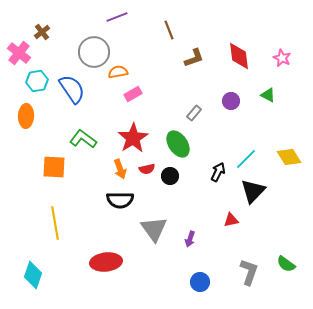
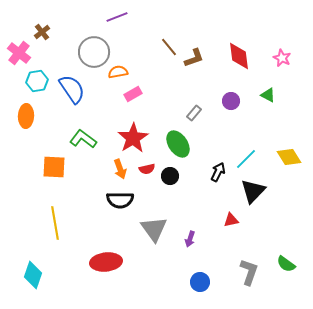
brown line: moved 17 px down; rotated 18 degrees counterclockwise
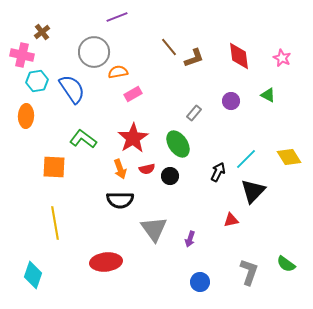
pink cross: moved 3 px right, 2 px down; rotated 25 degrees counterclockwise
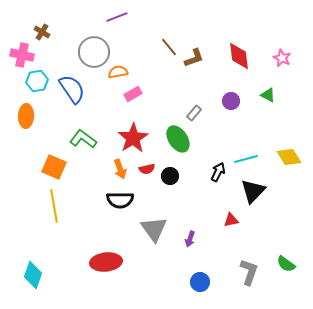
brown cross: rotated 21 degrees counterclockwise
green ellipse: moved 5 px up
cyan line: rotated 30 degrees clockwise
orange square: rotated 20 degrees clockwise
yellow line: moved 1 px left, 17 px up
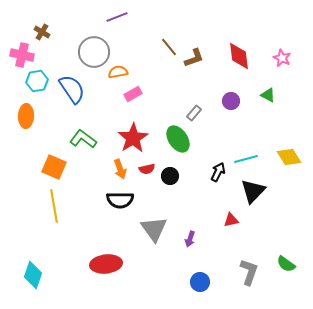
red ellipse: moved 2 px down
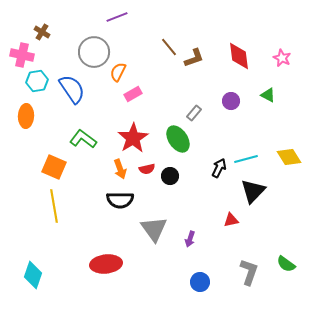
orange semicircle: rotated 54 degrees counterclockwise
black arrow: moved 1 px right, 4 px up
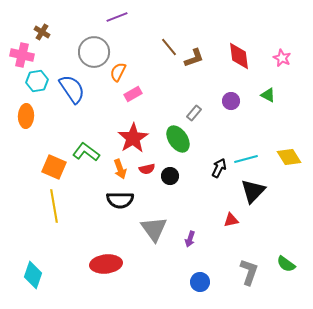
green L-shape: moved 3 px right, 13 px down
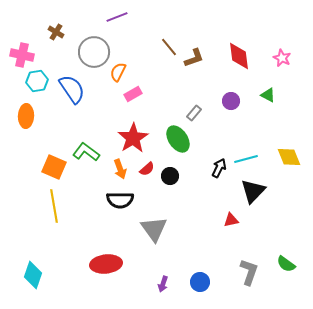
brown cross: moved 14 px right
yellow diamond: rotated 10 degrees clockwise
red semicircle: rotated 28 degrees counterclockwise
purple arrow: moved 27 px left, 45 px down
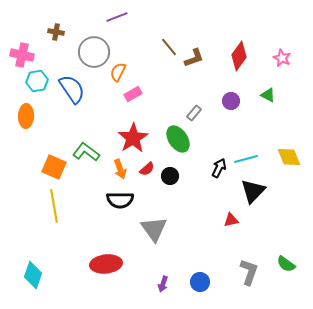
brown cross: rotated 21 degrees counterclockwise
red diamond: rotated 44 degrees clockwise
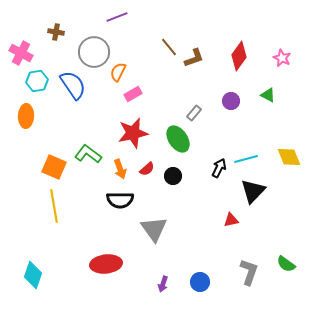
pink cross: moved 1 px left, 2 px up; rotated 15 degrees clockwise
blue semicircle: moved 1 px right, 4 px up
red star: moved 5 px up; rotated 20 degrees clockwise
green L-shape: moved 2 px right, 2 px down
black circle: moved 3 px right
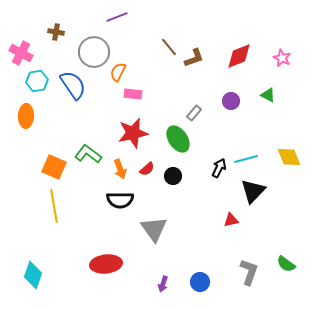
red diamond: rotated 32 degrees clockwise
pink rectangle: rotated 36 degrees clockwise
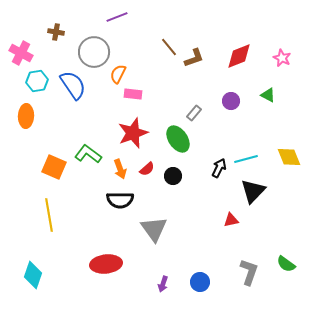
orange semicircle: moved 2 px down
red star: rotated 8 degrees counterclockwise
yellow line: moved 5 px left, 9 px down
